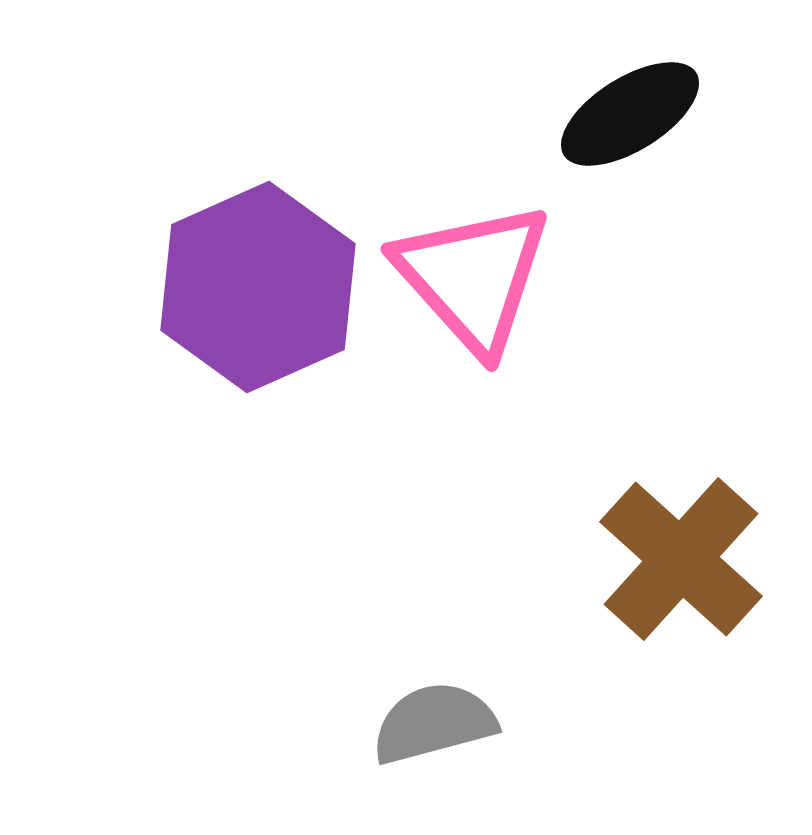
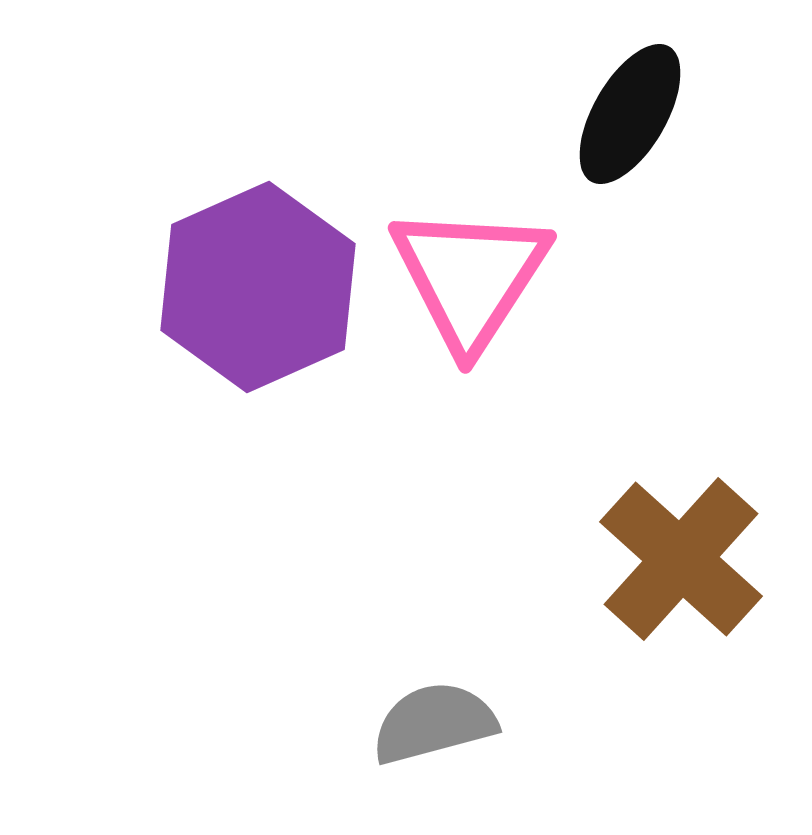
black ellipse: rotated 28 degrees counterclockwise
pink triangle: moved 3 px left; rotated 15 degrees clockwise
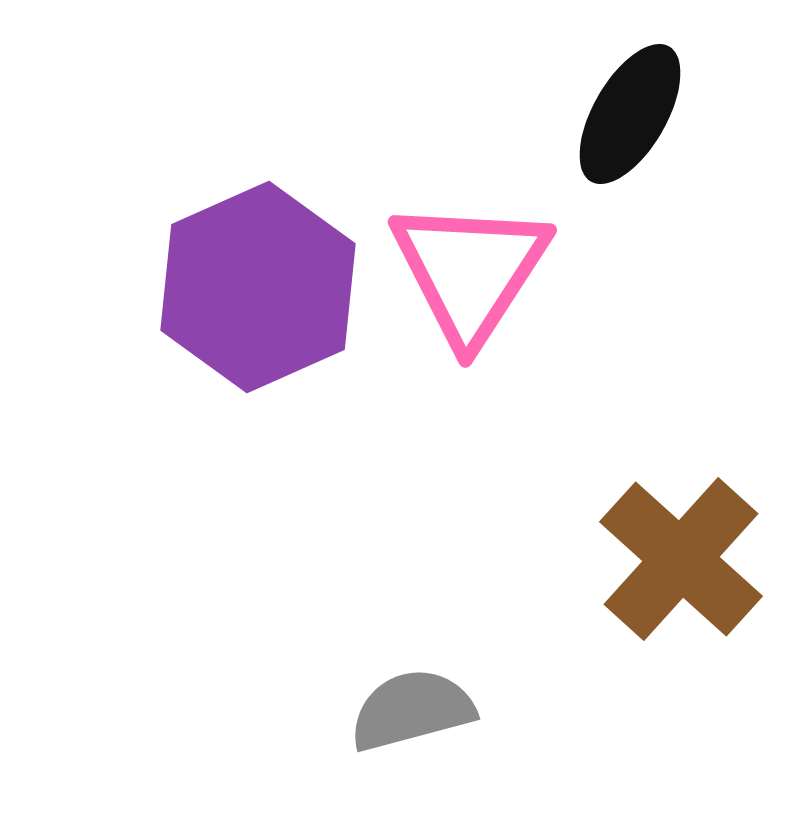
pink triangle: moved 6 px up
gray semicircle: moved 22 px left, 13 px up
